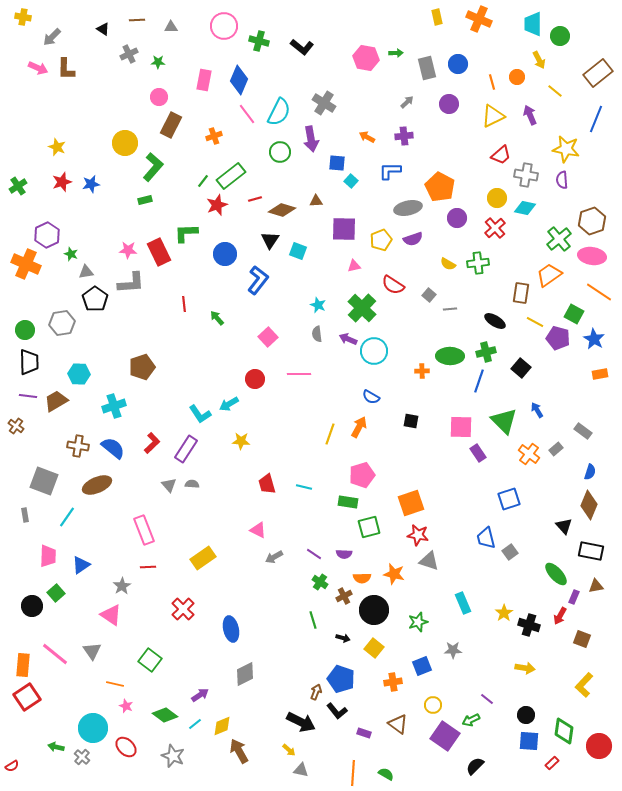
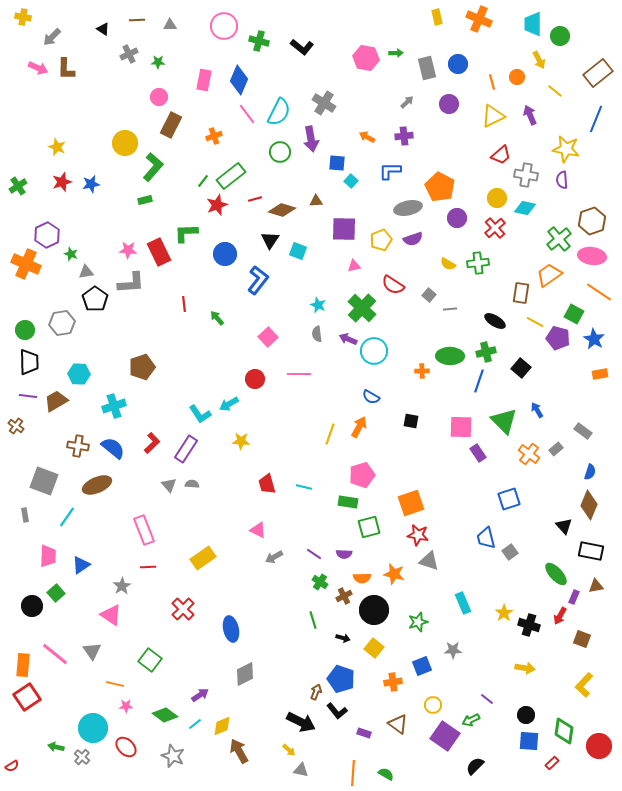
gray triangle at (171, 27): moved 1 px left, 2 px up
pink star at (126, 706): rotated 24 degrees counterclockwise
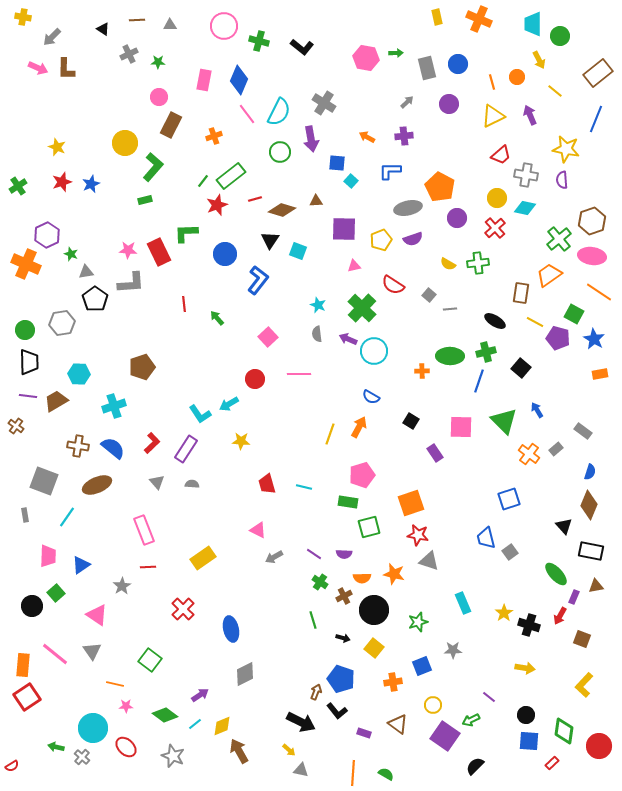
blue star at (91, 184): rotated 12 degrees counterclockwise
black square at (411, 421): rotated 21 degrees clockwise
purple rectangle at (478, 453): moved 43 px left
gray triangle at (169, 485): moved 12 px left, 3 px up
pink triangle at (111, 615): moved 14 px left
purple line at (487, 699): moved 2 px right, 2 px up
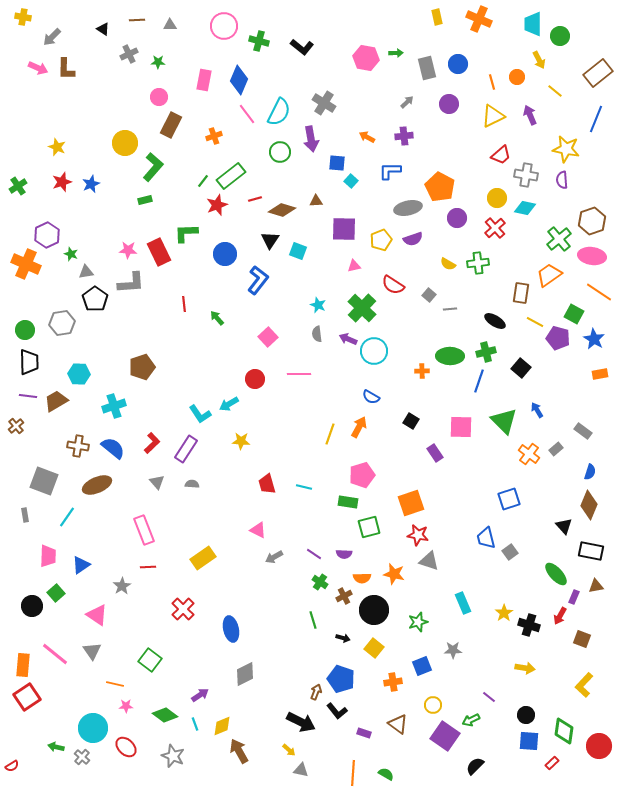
brown cross at (16, 426): rotated 14 degrees clockwise
cyan line at (195, 724): rotated 72 degrees counterclockwise
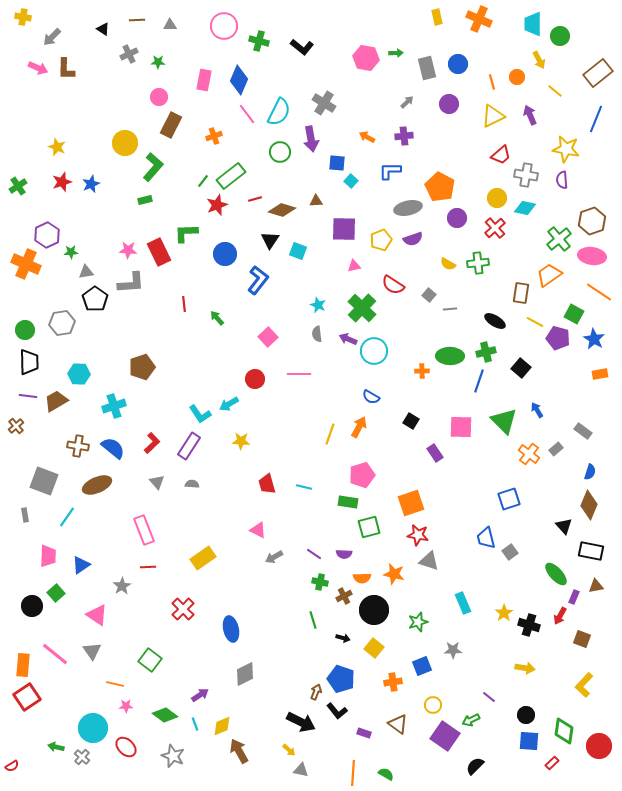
green star at (71, 254): moved 2 px up; rotated 24 degrees counterclockwise
purple rectangle at (186, 449): moved 3 px right, 3 px up
green cross at (320, 582): rotated 21 degrees counterclockwise
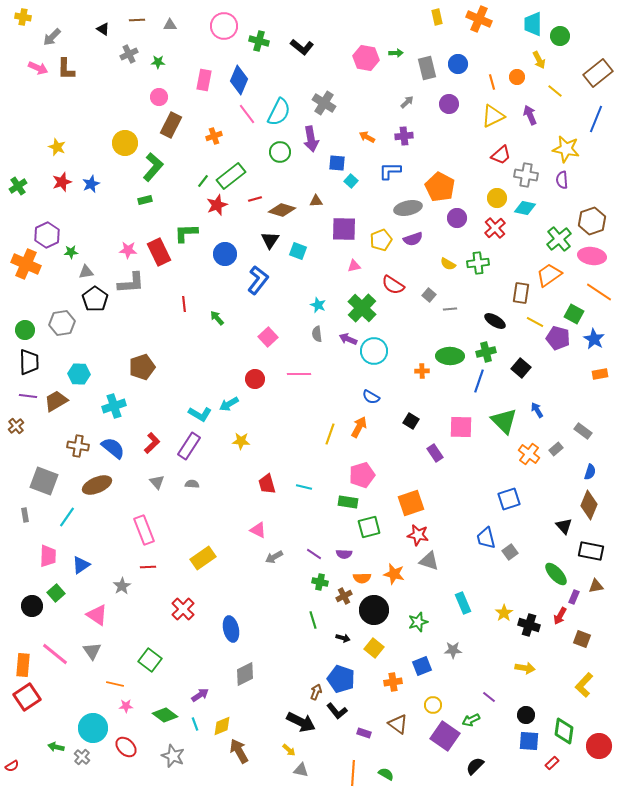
cyan L-shape at (200, 414): rotated 25 degrees counterclockwise
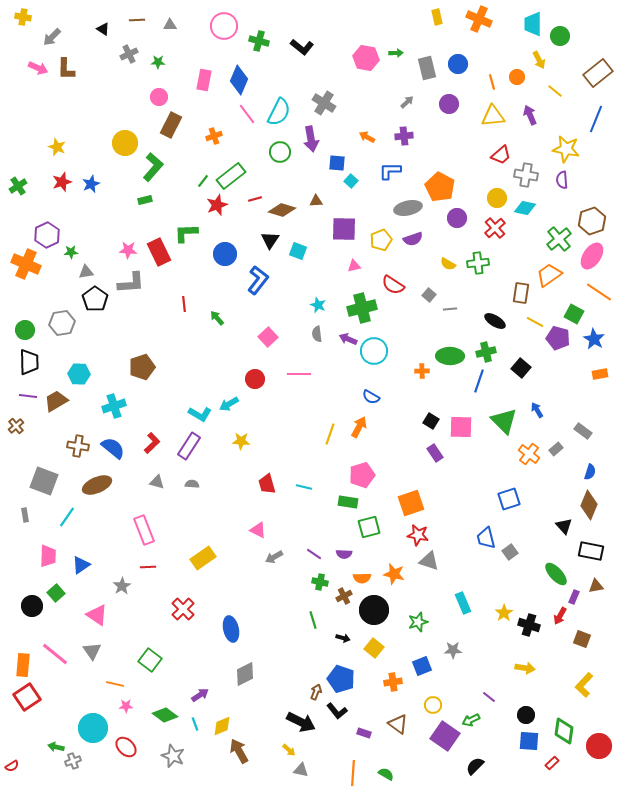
yellow triangle at (493, 116): rotated 20 degrees clockwise
pink ellipse at (592, 256): rotated 64 degrees counterclockwise
green cross at (362, 308): rotated 32 degrees clockwise
black square at (411, 421): moved 20 px right
gray triangle at (157, 482): rotated 35 degrees counterclockwise
gray cross at (82, 757): moved 9 px left, 4 px down; rotated 28 degrees clockwise
